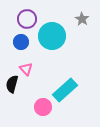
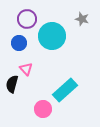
gray star: rotated 16 degrees counterclockwise
blue circle: moved 2 px left, 1 px down
pink circle: moved 2 px down
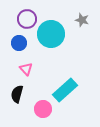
gray star: moved 1 px down
cyan circle: moved 1 px left, 2 px up
black semicircle: moved 5 px right, 10 px down
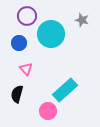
purple circle: moved 3 px up
pink circle: moved 5 px right, 2 px down
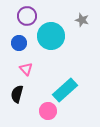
cyan circle: moved 2 px down
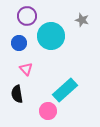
black semicircle: rotated 24 degrees counterclockwise
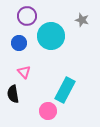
pink triangle: moved 2 px left, 3 px down
cyan rectangle: rotated 20 degrees counterclockwise
black semicircle: moved 4 px left
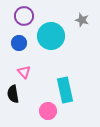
purple circle: moved 3 px left
cyan rectangle: rotated 40 degrees counterclockwise
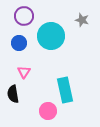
pink triangle: rotated 16 degrees clockwise
